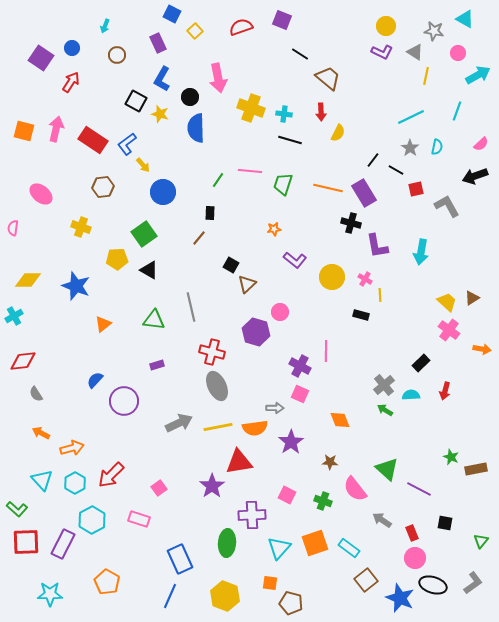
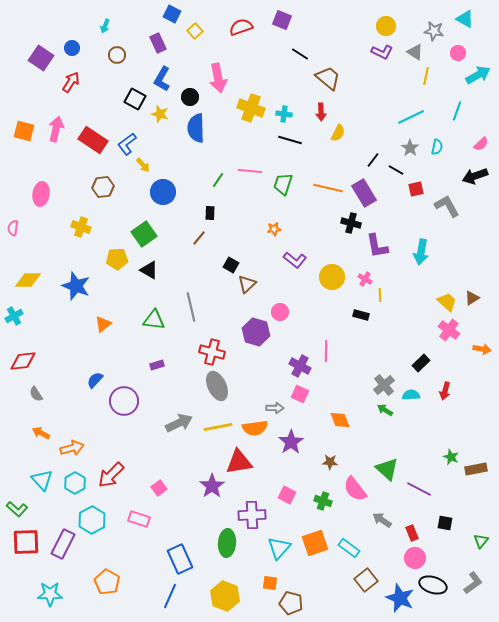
black square at (136, 101): moved 1 px left, 2 px up
pink ellipse at (41, 194): rotated 60 degrees clockwise
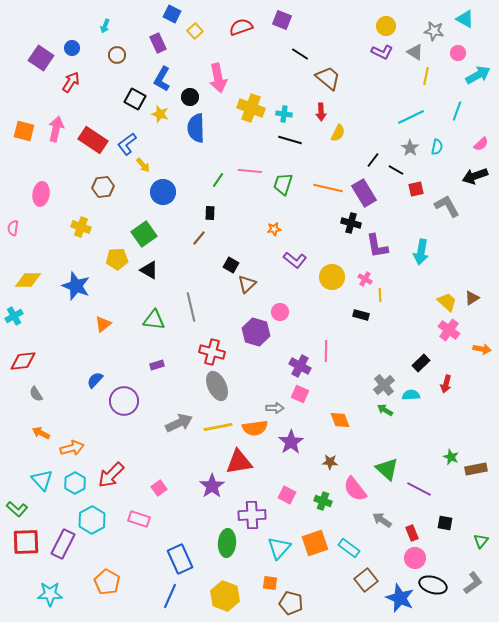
red arrow at (445, 391): moved 1 px right, 7 px up
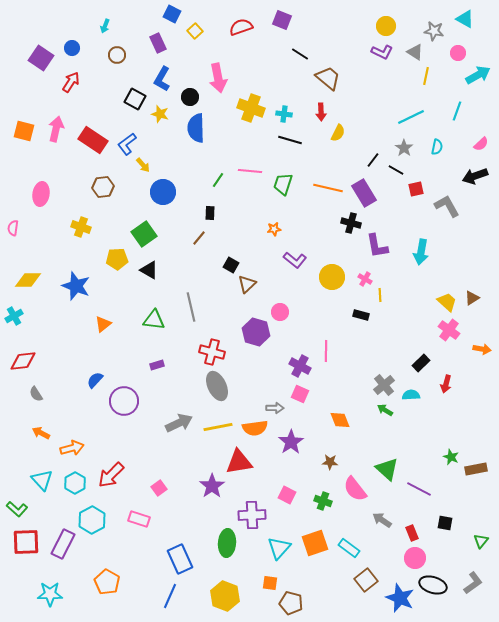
gray star at (410, 148): moved 6 px left
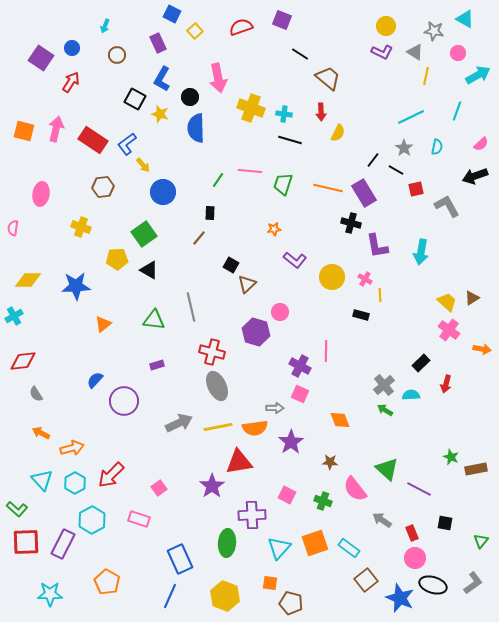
blue star at (76, 286): rotated 24 degrees counterclockwise
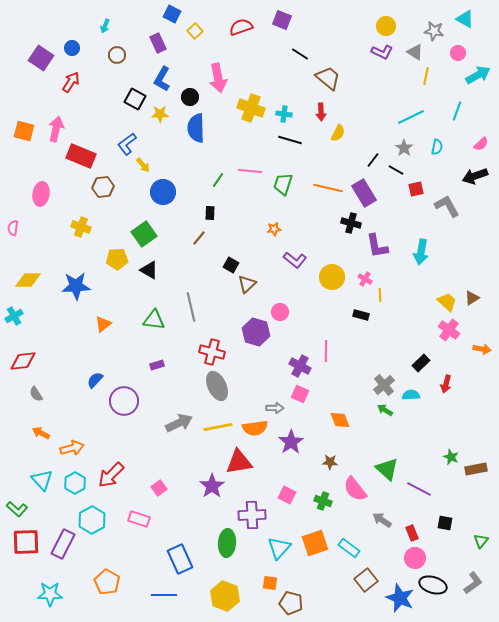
yellow star at (160, 114): rotated 18 degrees counterclockwise
red rectangle at (93, 140): moved 12 px left, 16 px down; rotated 12 degrees counterclockwise
blue line at (170, 596): moved 6 px left, 1 px up; rotated 65 degrees clockwise
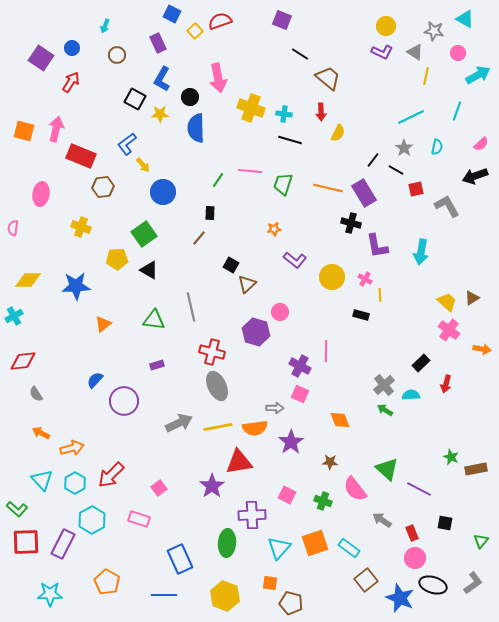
red semicircle at (241, 27): moved 21 px left, 6 px up
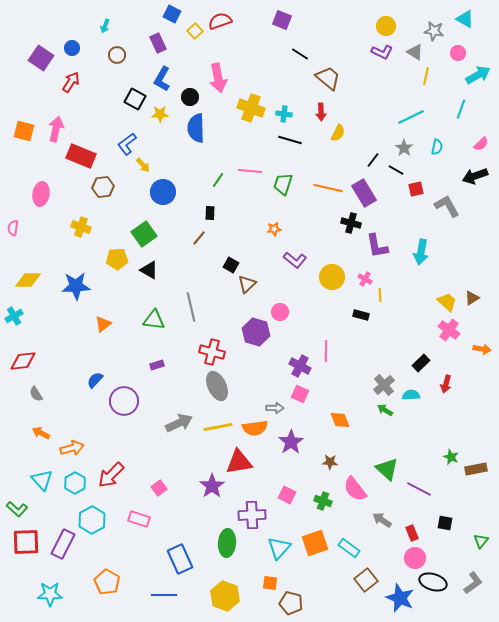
cyan line at (457, 111): moved 4 px right, 2 px up
black ellipse at (433, 585): moved 3 px up
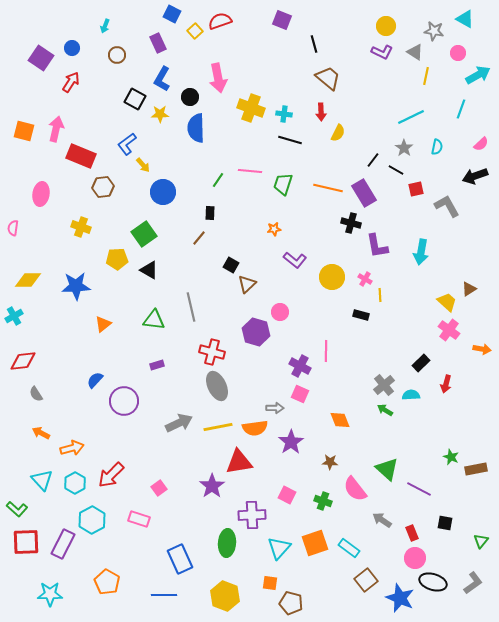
black line at (300, 54): moved 14 px right, 10 px up; rotated 42 degrees clockwise
brown triangle at (472, 298): moved 3 px left, 9 px up
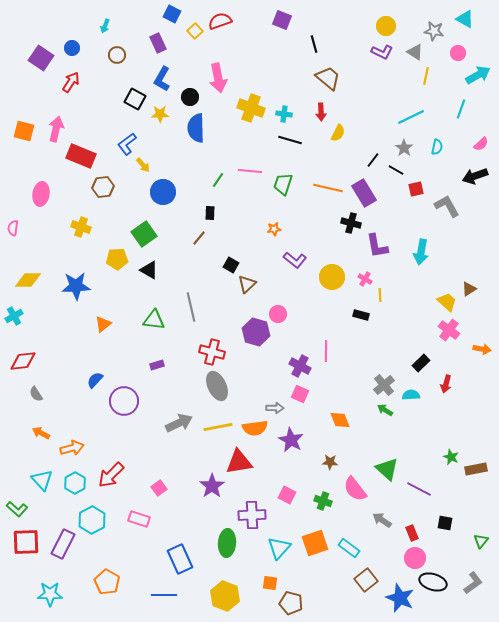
pink circle at (280, 312): moved 2 px left, 2 px down
purple star at (291, 442): moved 2 px up; rotated 10 degrees counterclockwise
